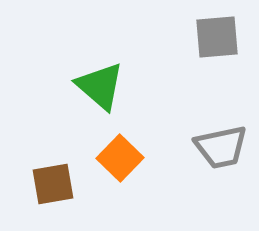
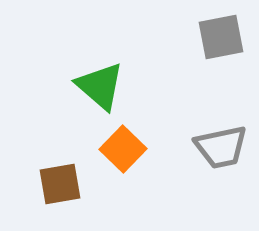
gray square: moved 4 px right; rotated 6 degrees counterclockwise
orange square: moved 3 px right, 9 px up
brown square: moved 7 px right
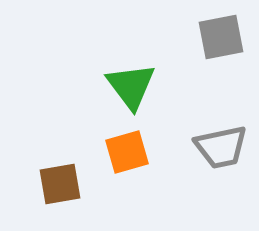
green triangle: moved 31 px right; rotated 12 degrees clockwise
orange square: moved 4 px right, 3 px down; rotated 30 degrees clockwise
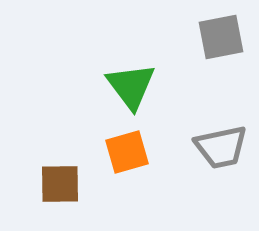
brown square: rotated 9 degrees clockwise
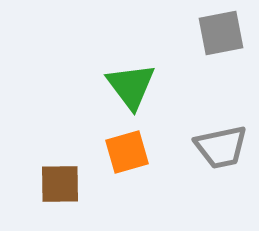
gray square: moved 4 px up
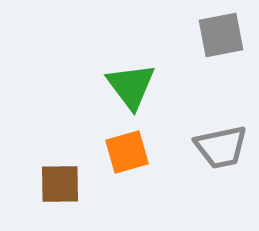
gray square: moved 2 px down
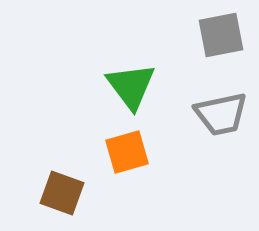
gray trapezoid: moved 33 px up
brown square: moved 2 px right, 9 px down; rotated 21 degrees clockwise
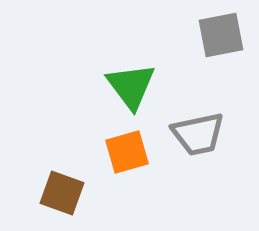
gray trapezoid: moved 23 px left, 20 px down
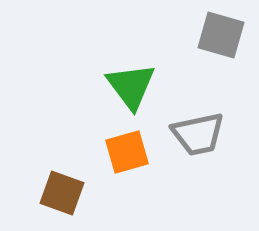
gray square: rotated 27 degrees clockwise
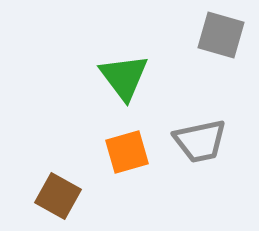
green triangle: moved 7 px left, 9 px up
gray trapezoid: moved 2 px right, 7 px down
brown square: moved 4 px left, 3 px down; rotated 9 degrees clockwise
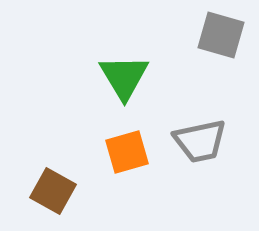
green triangle: rotated 6 degrees clockwise
brown square: moved 5 px left, 5 px up
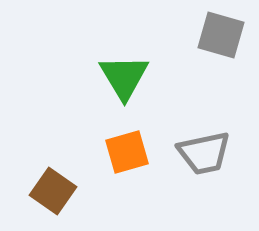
gray trapezoid: moved 4 px right, 12 px down
brown square: rotated 6 degrees clockwise
